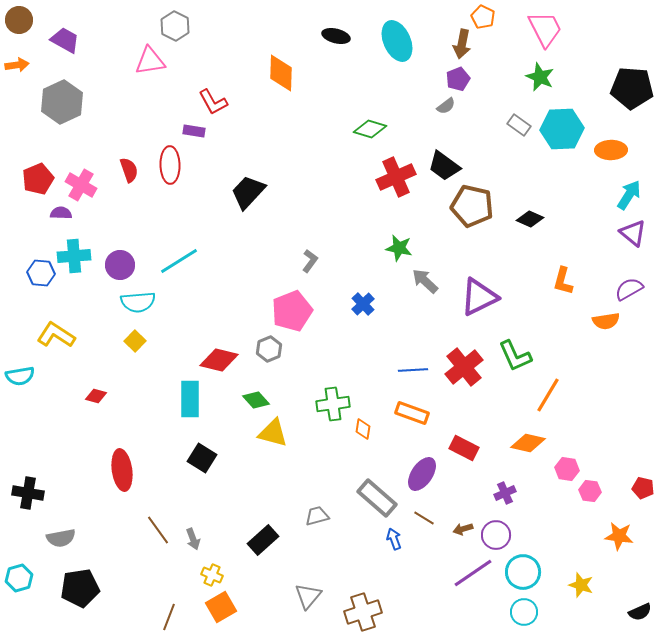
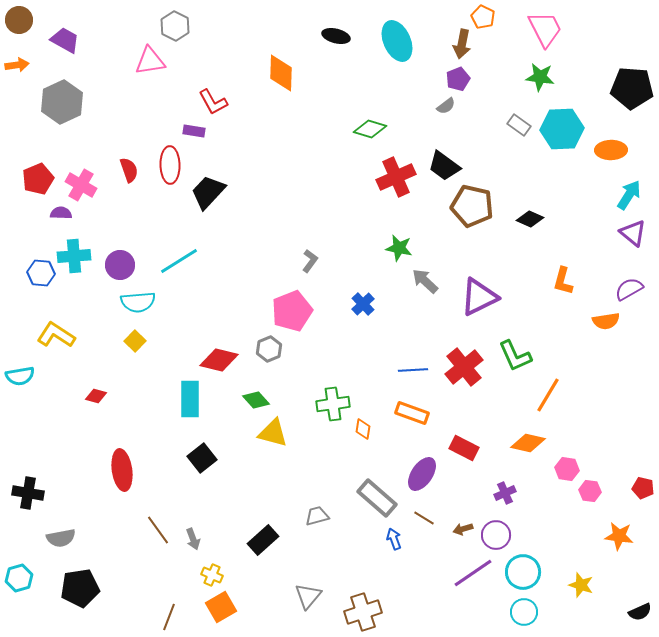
green star at (540, 77): rotated 16 degrees counterclockwise
black trapezoid at (248, 192): moved 40 px left
black square at (202, 458): rotated 20 degrees clockwise
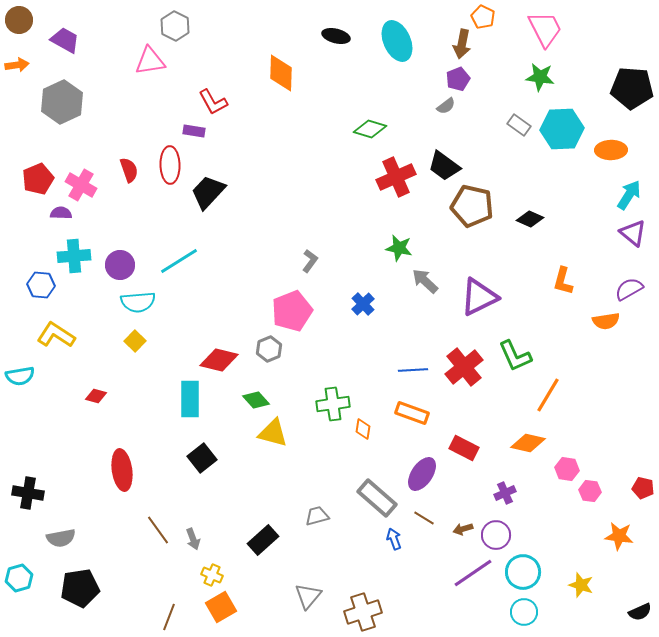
blue hexagon at (41, 273): moved 12 px down
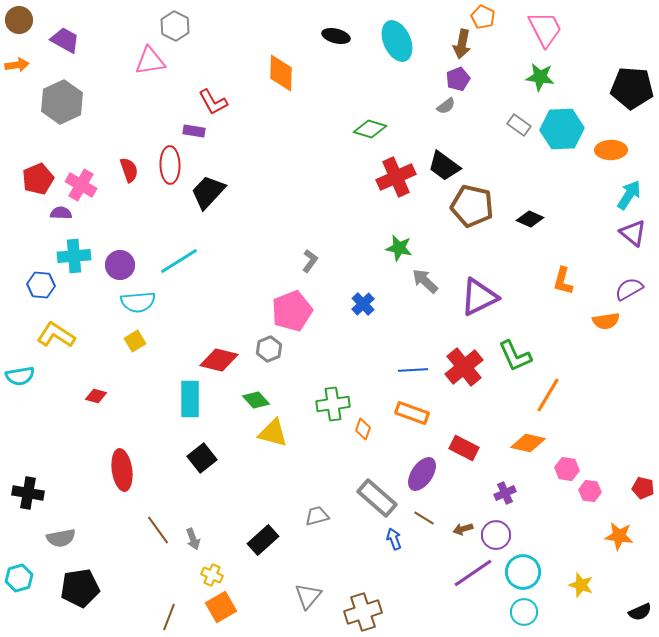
yellow square at (135, 341): rotated 15 degrees clockwise
orange diamond at (363, 429): rotated 10 degrees clockwise
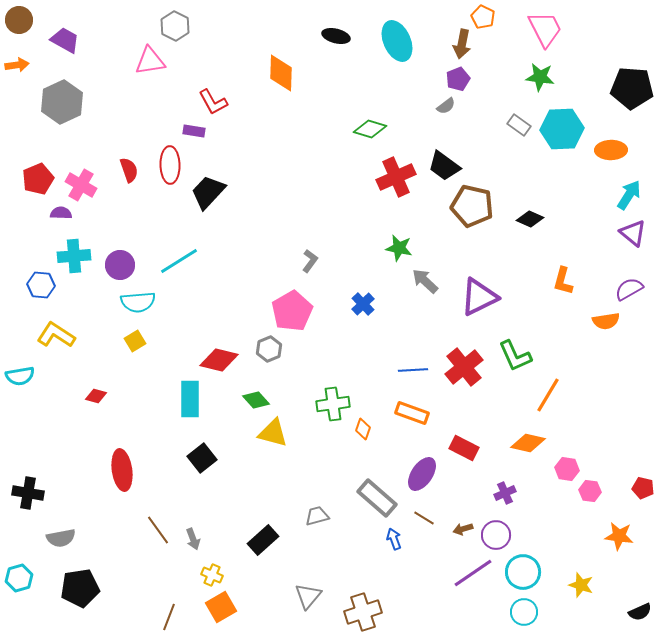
pink pentagon at (292, 311): rotated 9 degrees counterclockwise
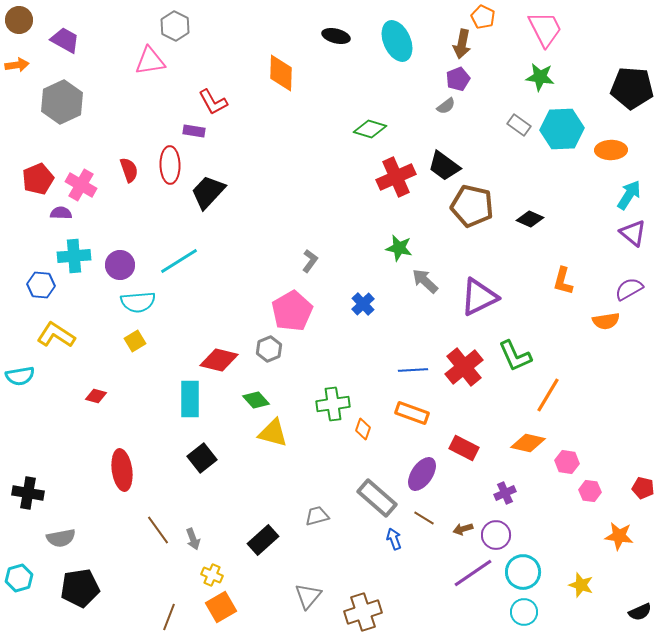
pink hexagon at (567, 469): moved 7 px up
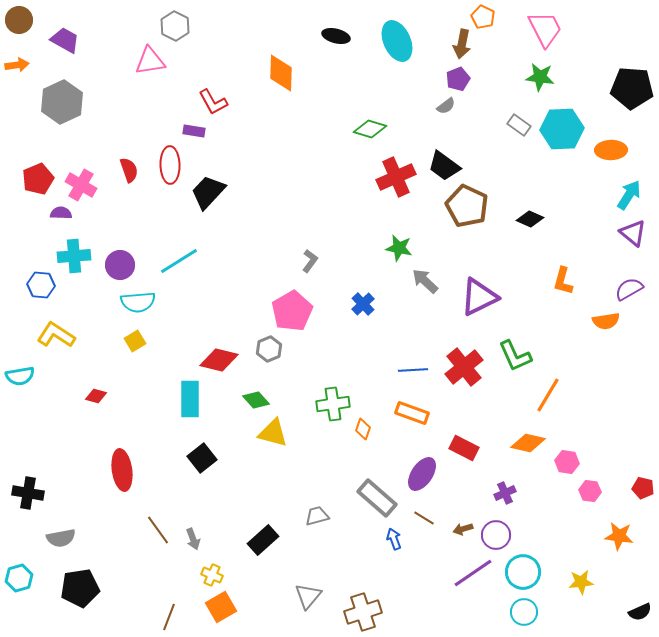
brown pentagon at (472, 206): moved 5 px left; rotated 12 degrees clockwise
yellow star at (581, 585): moved 3 px up; rotated 25 degrees counterclockwise
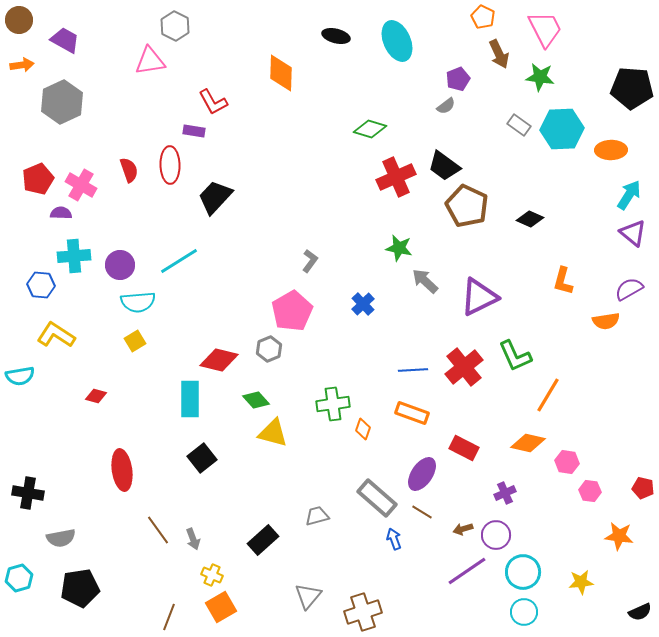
brown arrow at (462, 44): moved 37 px right, 10 px down; rotated 36 degrees counterclockwise
orange arrow at (17, 65): moved 5 px right
black trapezoid at (208, 192): moved 7 px right, 5 px down
brown line at (424, 518): moved 2 px left, 6 px up
purple line at (473, 573): moved 6 px left, 2 px up
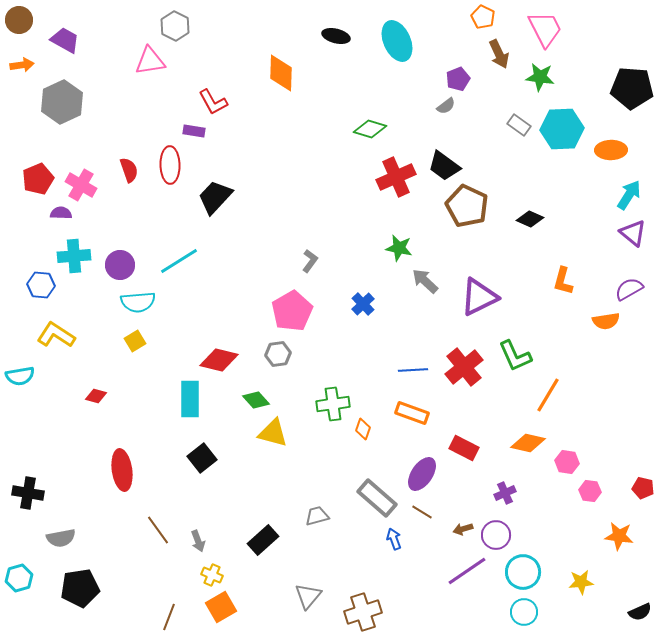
gray hexagon at (269, 349): moved 9 px right, 5 px down; rotated 15 degrees clockwise
gray arrow at (193, 539): moved 5 px right, 2 px down
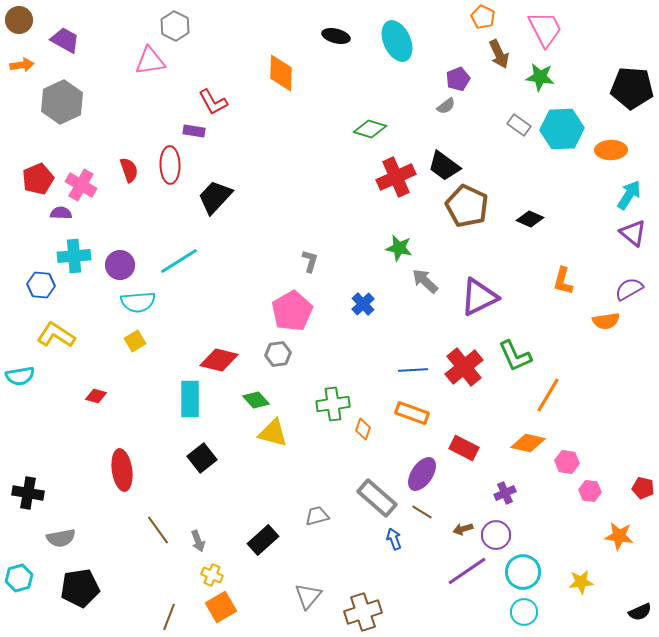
gray L-shape at (310, 261): rotated 20 degrees counterclockwise
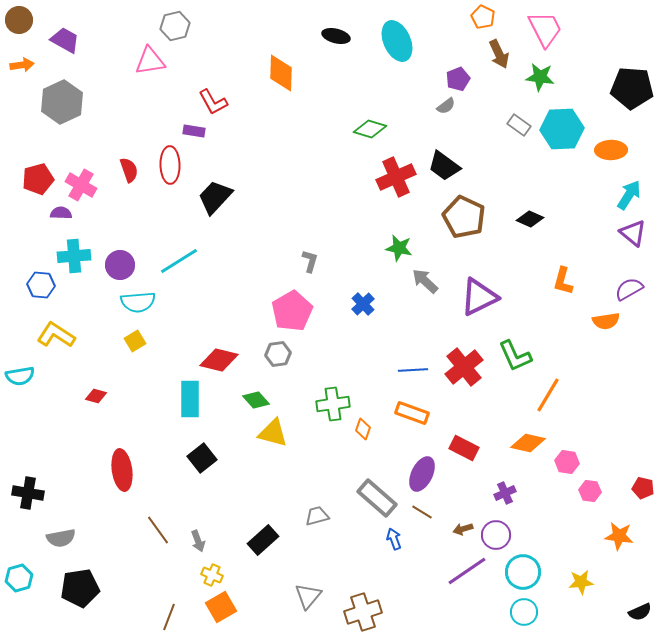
gray hexagon at (175, 26): rotated 20 degrees clockwise
red pentagon at (38, 179): rotated 8 degrees clockwise
brown pentagon at (467, 206): moved 3 px left, 11 px down
purple ellipse at (422, 474): rotated 8 degrees counterclockwise
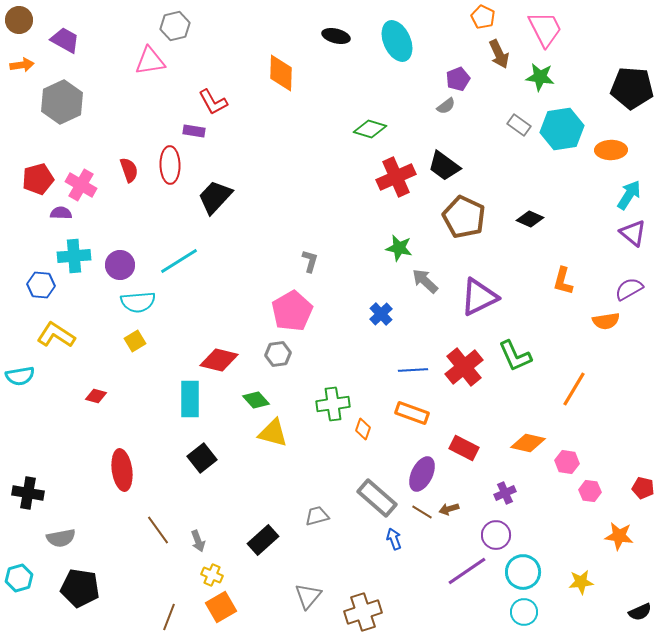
cyan hexagon at (562, 129): rotated 6 degrees counterclockwise
blue cross at (363, 304): moved 18 px right, 10 px down
orange line at (548, 395): moved 26 px right, 6 px up
brown arrow at (463, 529): moved 14 px left, 20 px up
black pentagon at (80, 588): rotated 18 degrees clockwise
